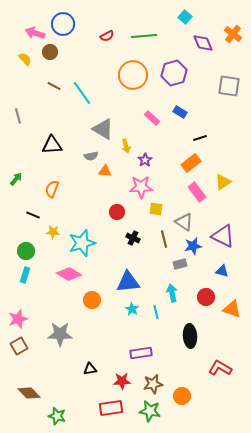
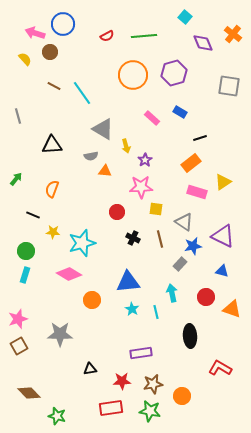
pink rectangle at (197, 192): rotated 36 degrees counterclockwise
brown line at (164, 239): moved 4 px left
gray rectangle at (180, 264): rotated 32 degrees counterclockwise
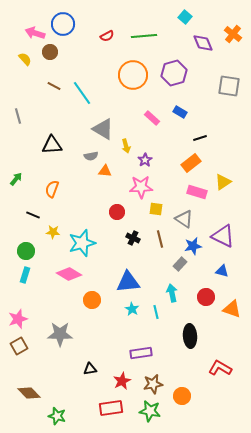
gray triangle at (184, 222): moved 3 px up
red star at (122, 381): rotated 24 degrees counterclockwise
